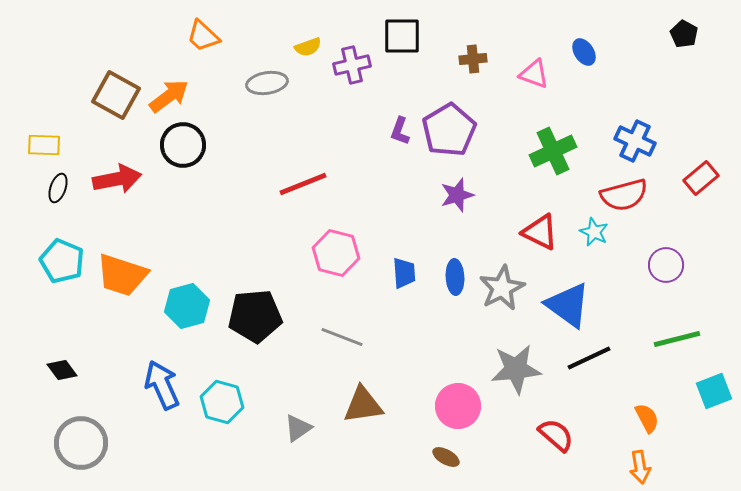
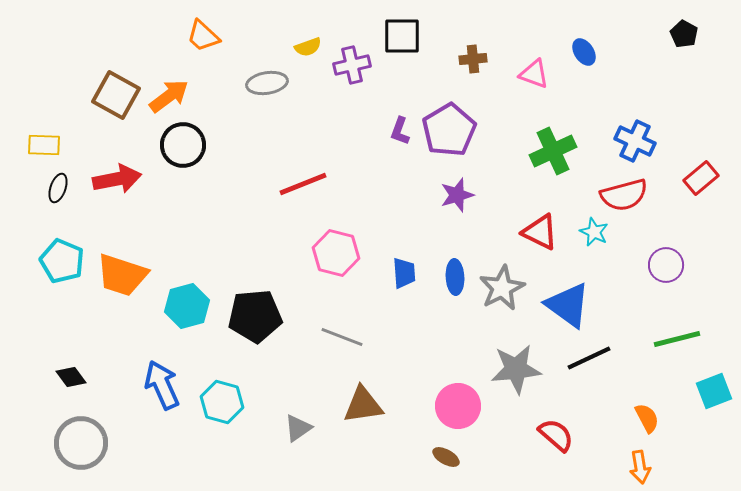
black diamond at (62, 370): moved 9 px right, 7 px down
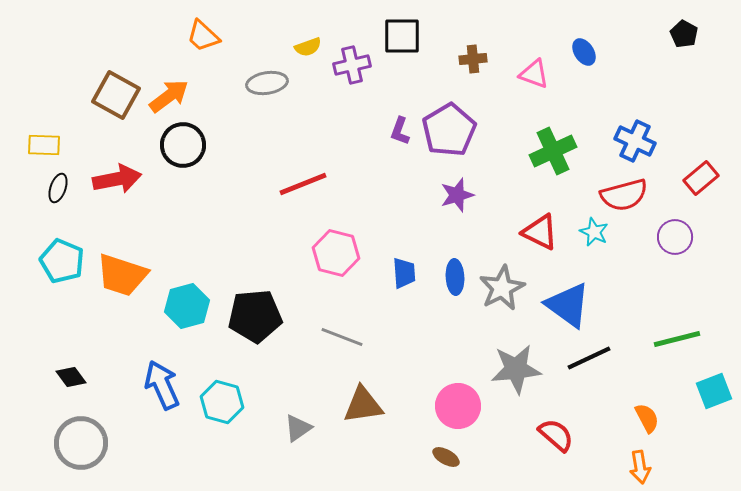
purple circle at (666, 265): moved 9 px right, 28 px up
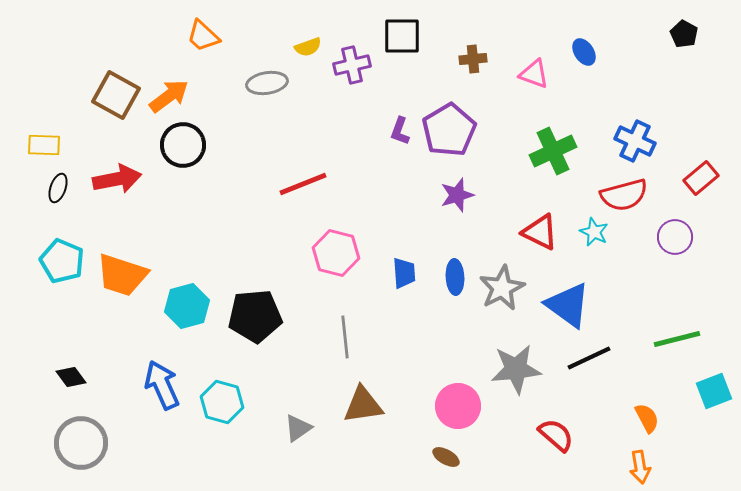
gray line at (342, 337): moved 3 px right; rotated 63 degrees clockwise
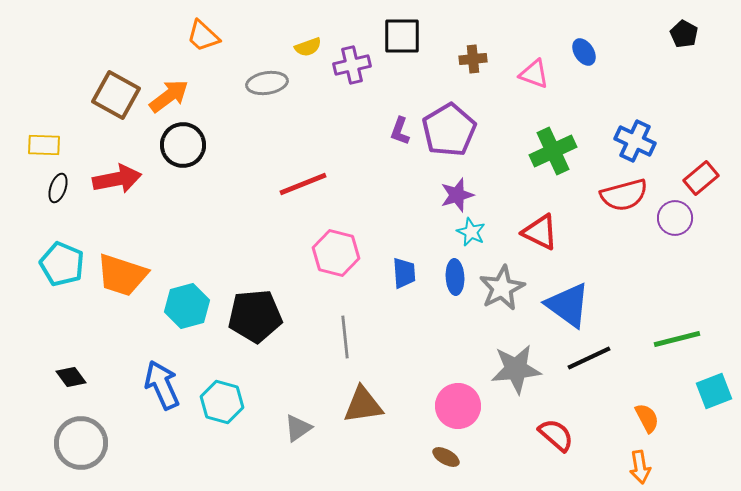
cyan star at (594, 232): moved 123 px left
purple circle at (675, 237): moved 19 px up
cyan pentagon at (62, 261): moved 3 px down
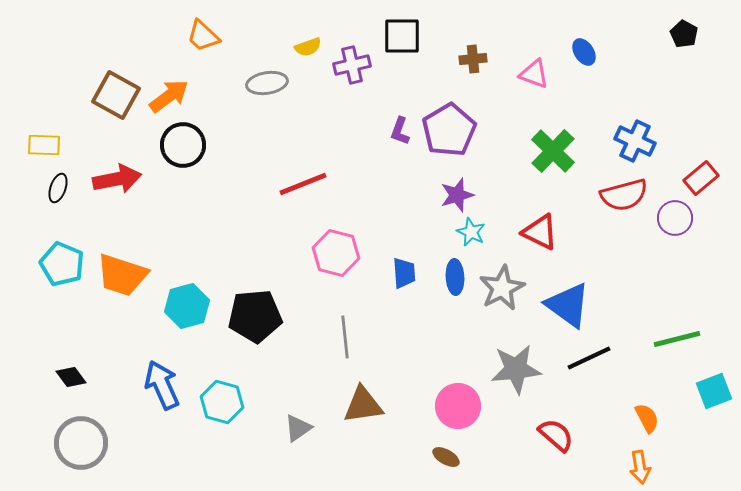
green cross at (553, 151): rotated 21 degrees counterclockwise
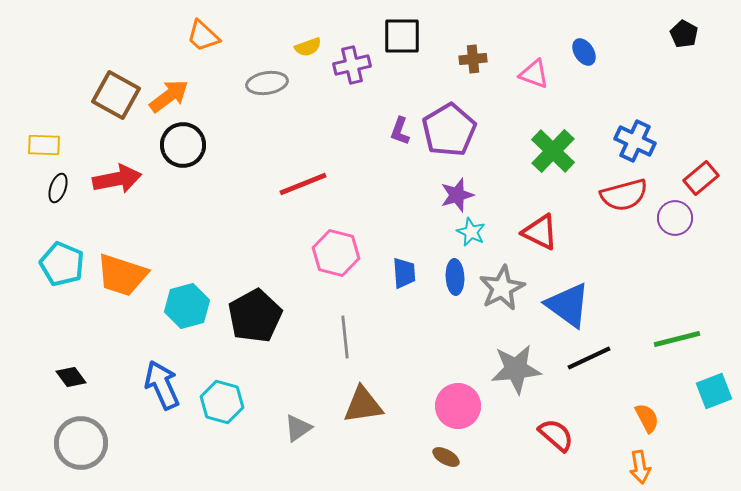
black pentagon at (255, 316): rotated 24 degrees counterclockwise
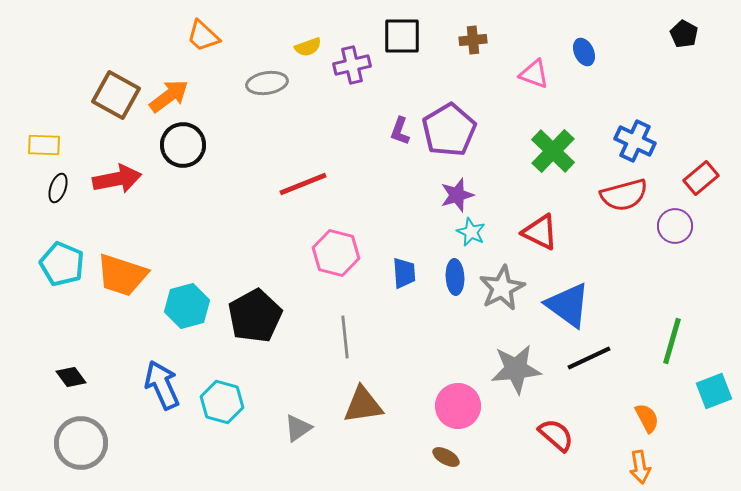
blue ellipse at (584, 52): rotated 8 degrees clockwise
brown cross at (473, 59): moved 19 px up
purple circle at (675, 218): moved 8 px down
green line at (677, 339): moved 5 px left, 2 px down; rotated 60 degrees counterclockwise
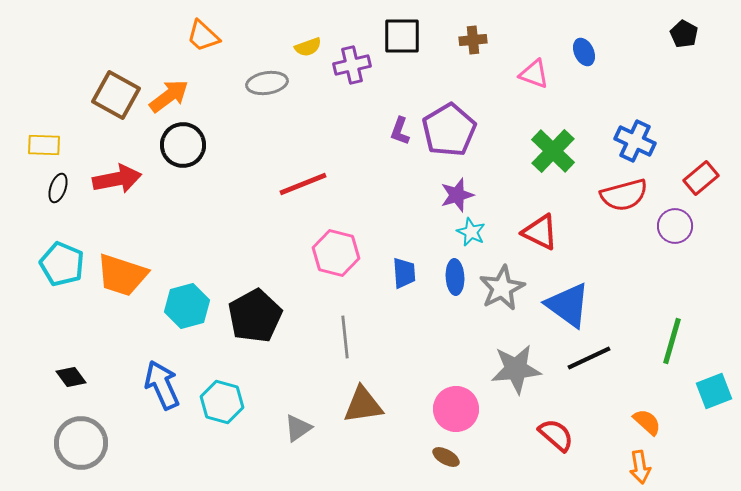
pink circle at (458, 406): moved 2 px left, 3 px down
orange semicircle at (647, 418): moved 4 px down; rotated 20 degrees counterclockwise
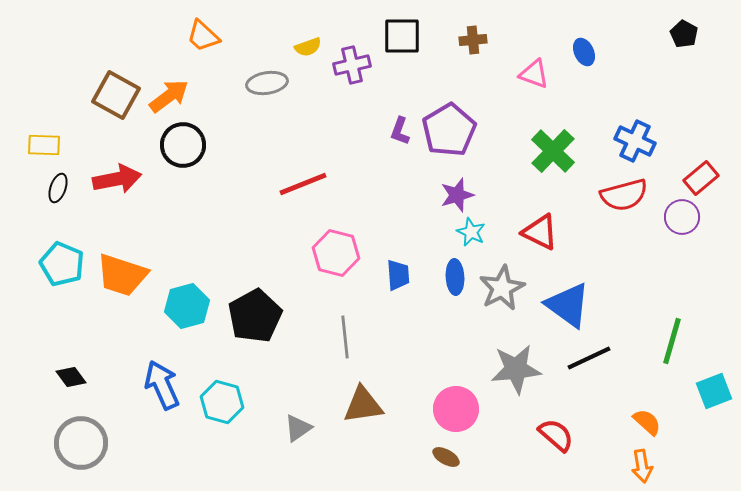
purple circle at (675, 226): moved 7 px right, 9 px up
blue trapezoid at (404, 273): moved 6 px left, 2 px down
orange arrow at (640, 467): moved 2 px right, 1 px up
